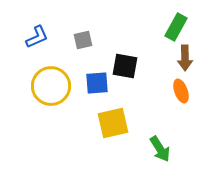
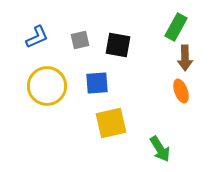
gray square: moved 3 px left
black square: moved 7 px left, 21 px up
yellow circle: moved 4 px left
yellow square: moved 2 px left
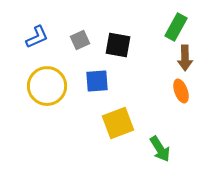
gray square: rotated 12 degrees counterclockwise
blue square: moved 2 px up
yellow square: moved 7 px right; rotated 8 degrees counterclockwise
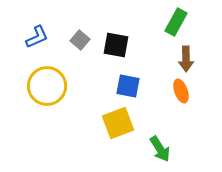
green rectangle: moved 5 px up
gray square: rotated 24 degrees counterclockwise
black square: moved 2 px left
brown arrow: moved 1 px right, 1 px down
blue square: moved 31 px right, 5 px down; rotated 15 degrees clockwise
